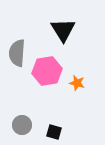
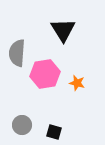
pink hexagon: moved 2 px left, 3 px down
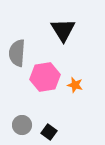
pink hexagon: moved 3 px down
orange star: moved 2 px left, 2 px down
black square: moved 5 px left; rotated 21 degrees clockwise
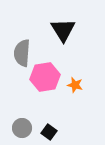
gray semicircle: moved 5 px right
gray circle: moved 3 px down
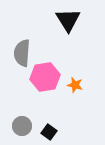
black triangle: moved 5 px right, 10 px up
gray circle: moved 2 px up
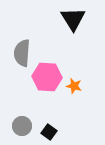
black triangle: moved 5 px right, 1 px up
pink hexagon: moved 2 px right; rotated 12 degrees clockwise
orange star: moved 1 px left, 1 px down
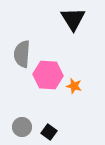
gray semicircle: moved 1 px down
pink hexagon: moved 1 px right, 2 px up
gray circle: moved 1 px down
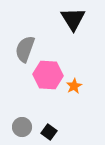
gray semicircle: moved 3 px right, 5 px up; rotated 16 degrees clockwise
orange star: rotated 28 degrees clockwise
